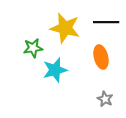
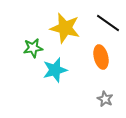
black line: moved 2 px right, 1 px down; rotated 35 degrees clockwise
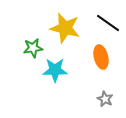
cyan star: rotated 15 degrees clockwise
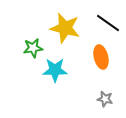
gray star: rotated 14 degrees counterclockwise
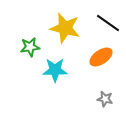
green star: moved 3 px left, 1 px up
orange ellipse: rotated 70 degrees clockwise
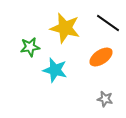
cyan star: rotated 15 degrees clockwise
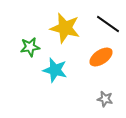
black line: moved 1 px down
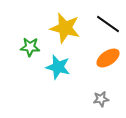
green star: rotated 12 degrees clockwise
orange ellipse: moved 7 px right, 1 px down
cyan star: moved 3 px right, 3 px up
gray star: moved 4 px left; rotated 21 degrees counterclockwise
